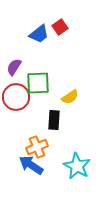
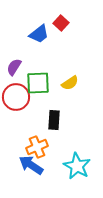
red square: moved 1 px right, 4 px up; rotated 14 degrees counterclockwise
yellow semicircle: moved 14 px up
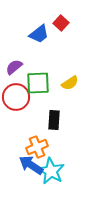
purple semicircle: rotated 18 degrees clockwise
cyan star: moved 26 px left, 5 px down
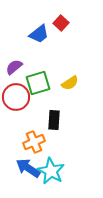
green square: rotated 15 degrees counterclockwise
orange cross: moved 3 px left, 5 px up
blue arrow: moved 3 px left, 3 px down
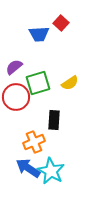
blue trapezoid: rotated 35 degrees clockwise
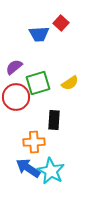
orange cross: rotated 20 degrees clockwise
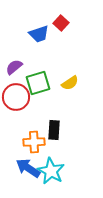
blue trapezoid: rotated 15 degrees counterclockwise
black rectangle: moved 10 px down
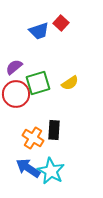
blue trapezoid: moved 3 px up
red circle: moved 3 px up
orange cross: moved 1 px left, 4 px up; rotated 35 degrees clockwise
